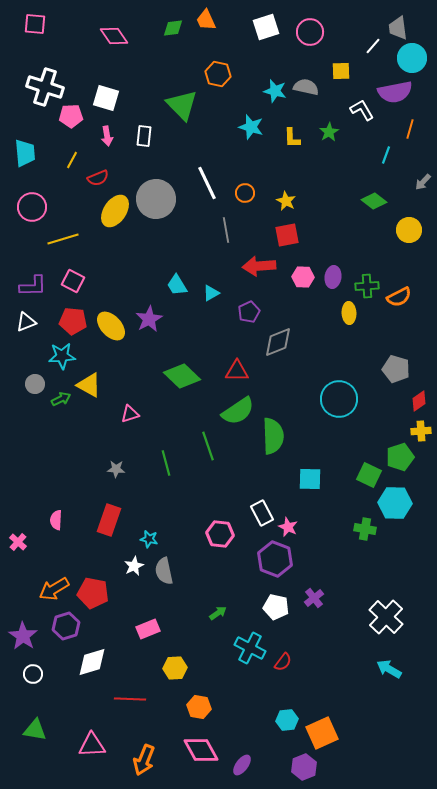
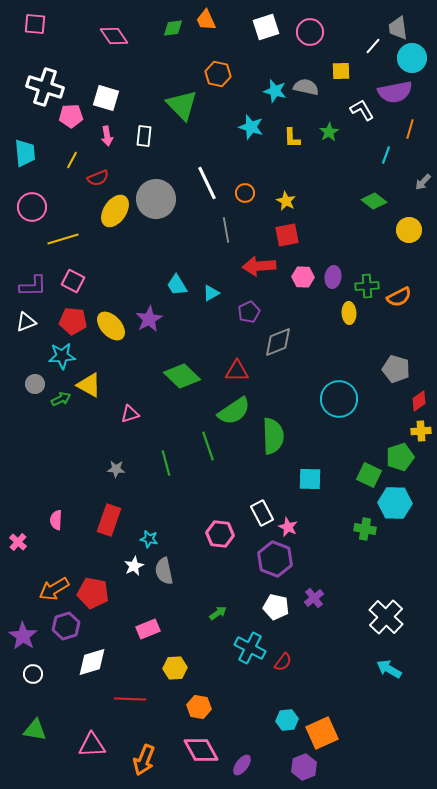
green semicircle at (238, 411): moved 4 px left
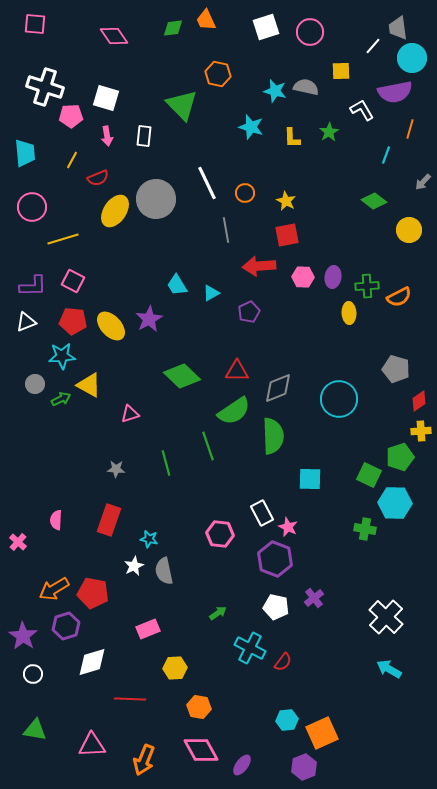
gray diamond at (278, 342): moved 46 px down
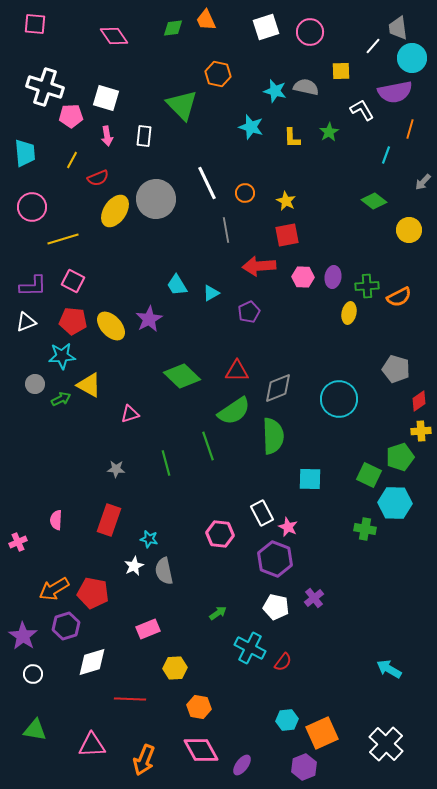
yellow ellipse at (349, 313): rotated 15 degrees clockwise
pink cross at (18, 542): rotated 24 degrees clockwise
white cross at (386, 617): moved 127 px down
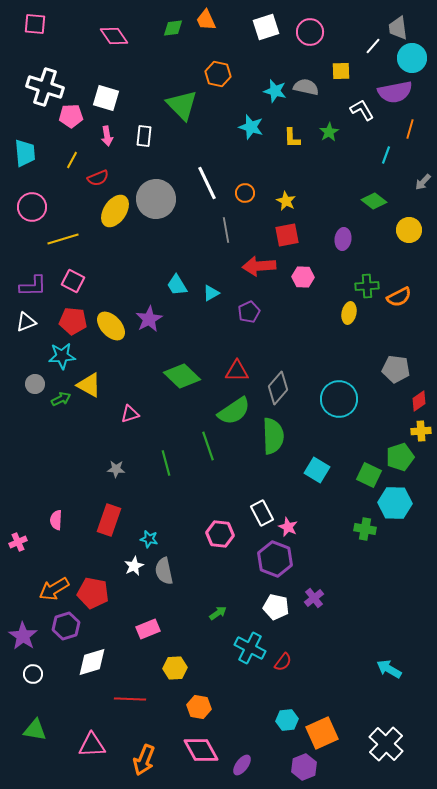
purple ellipse at (333, 277): moved 10 px right, 38 px up
gray pentagon at (396, 369): rotated 8 degrees counterclockwise
gray diamond at (278, 388): rotated 28 degrees counterclockwise
cyan square at (310, 479): moved 7 px right, 9 px up; rotated 30 degrees clockwise
